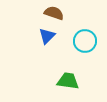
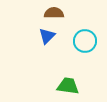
brown semicircle: rotated 18 degrees counterclockwise
green trapezoid: moved 5 px down
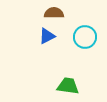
blue triangle: rotated 18 degrees clockwise
cyan circle: moved 4 px up
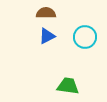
brown semicircle: moved 8 px left
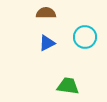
blue triangle: moved 7 px down
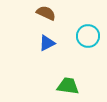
brown semicircle: rotated 24 degrees clockwise
cyan circle: moved 3 px right, 1 px up
